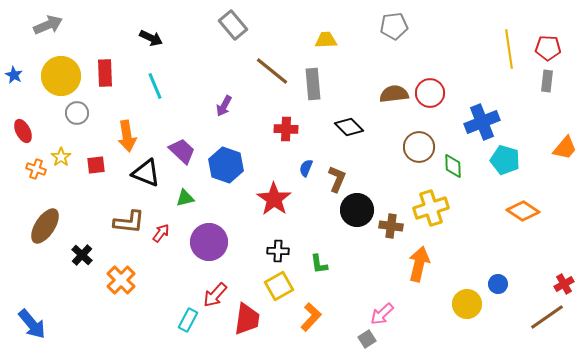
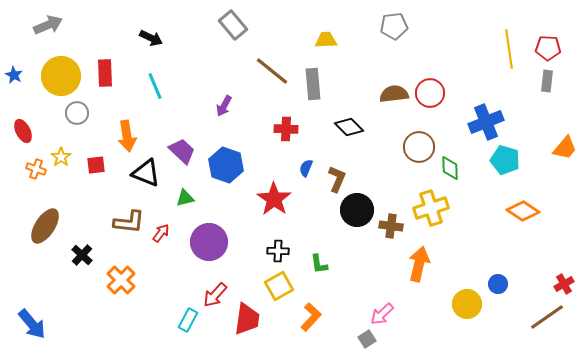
blue cross at (482, 122): moved 4 px right
green diamond at (453, 166): moved 3 px left, 2 px down
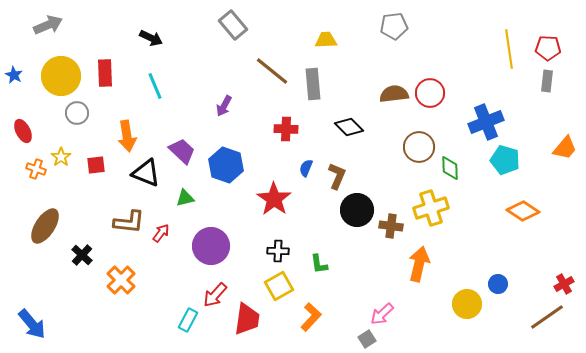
brown L-shape at (337, 179): moved 3 px up
purple circle at (209, 242): moved 2 px right, 4 px down
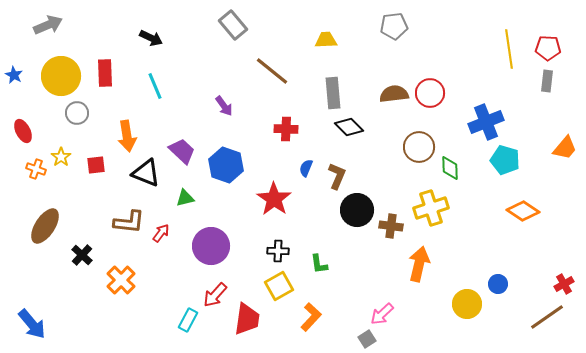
gray rectangle at (313, 84): moved 20 px right, 9 px down
purple arrow at (224, 106): rotated 65 degrees counterclockwise
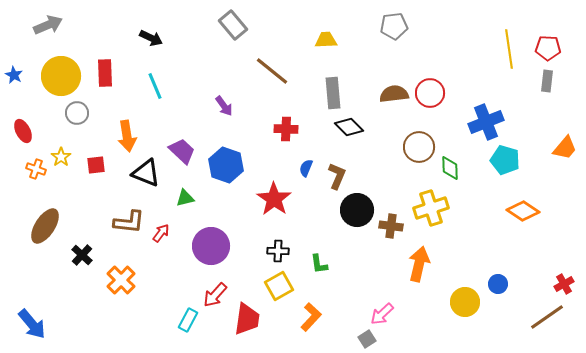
yellow circle at (467, 304): moved 2 px left, 2 px up
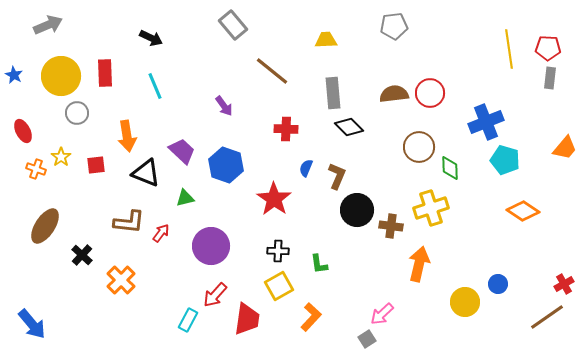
gray rectangle at (547, 81): moved 3 px right, 3 px up
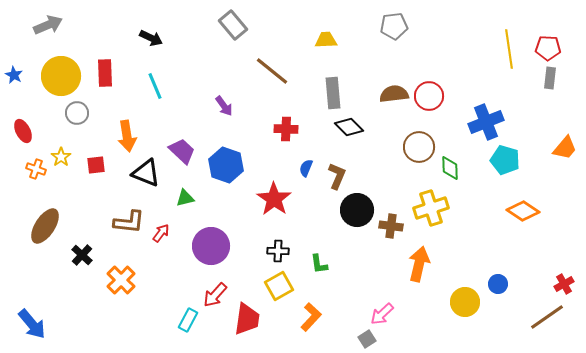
red circle at (430, 93): moved 1 px left, 3 px down
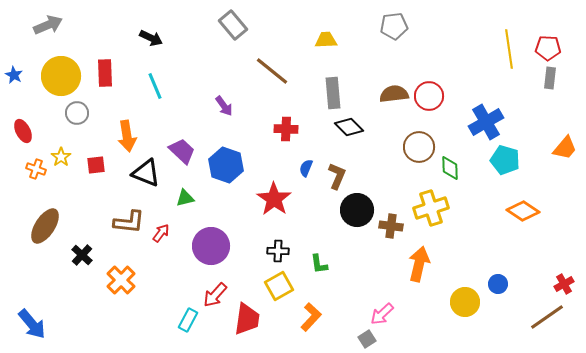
blue cross at (486, 122): rotated 8 degrees counterclockwise
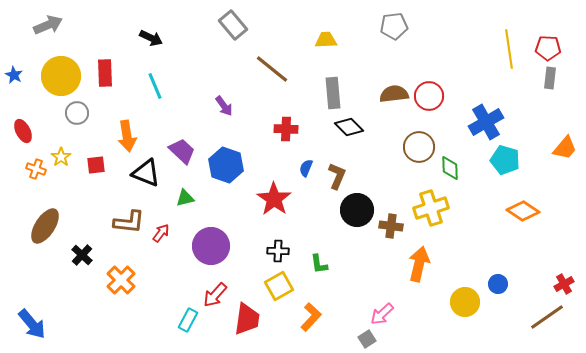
brown line at (272, 71): moved 2 px up
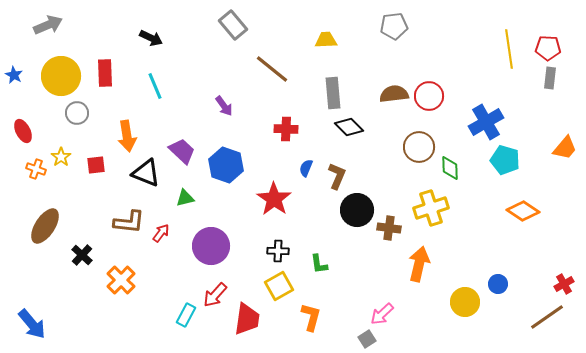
brown cross at (391, 226): moved 2 px left, 2 px down
orange L-shape at (311, 317): rotated 28 degrees counterclockwise
cyan rectangle at (188, 320): moved 2 px left, 5 px up
